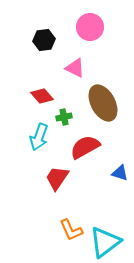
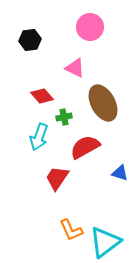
black hexagon: moved 14 px left
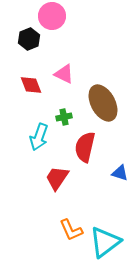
pink circle: moved 38 px left, 11 px up
black hexagon: moved 1 px left, 1 px up; rotated 15 degrees counterclockwise
pink triangle: moved 11 px left, 6 px down
red diamond: moved 11 px left, 11 px up; rotated 20 degrees clockwise
red semicircle: rotated 48 degrees counterclockwise
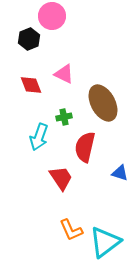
red trapezoid: moved 4 px right; rotated 112 degrees clockwise
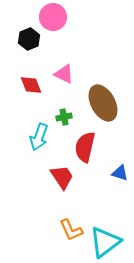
pink circle: moved 1 px right, 1 px down
red trapezoid: moved 1 px right, 1 px up
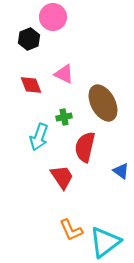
blue triangle: moved 1 px right, 2 px up; rotated 18 degrees clockwise
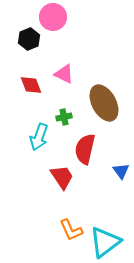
brown ellipse: moved 1 px right
red semicircle: moved 2 px down
blue triangle: rotated 18 degrees clockwise
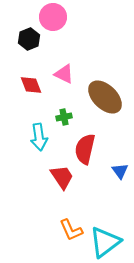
brown ellipse: moved 1 px right, 6 px up; rotated 18 degrees counterclockwise
cyan arrow: rotated 28 degrees counterclockwise
blue triangle: moved 1 px left
